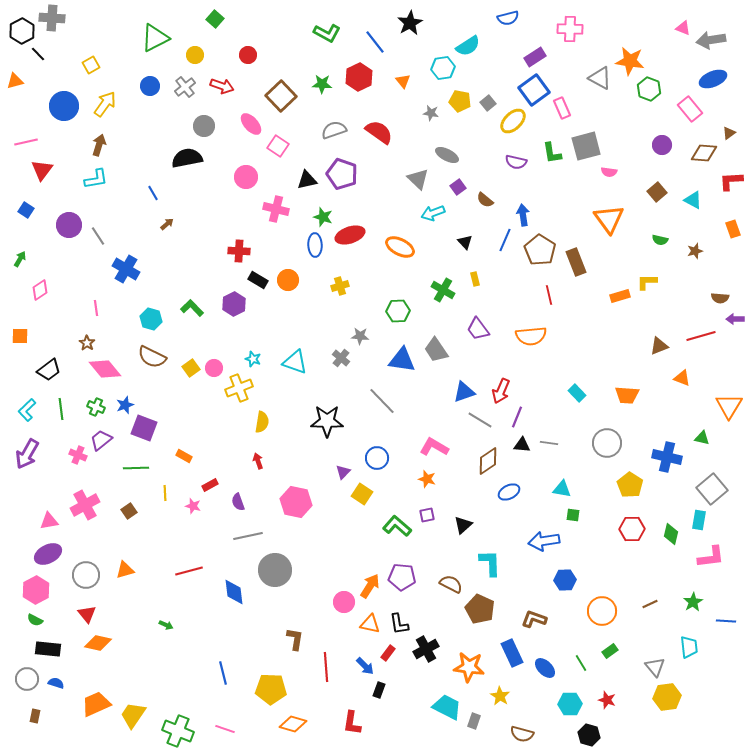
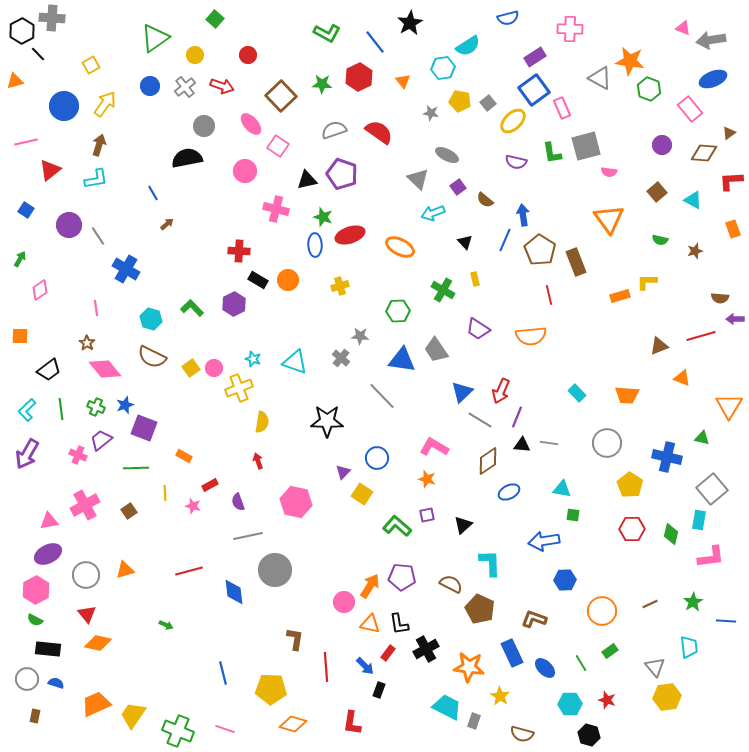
green triangle at (155, 38): rotated 8 degrees counterclockwise
red triangle at (42, 170): moved 8 px right; rotated 15 degrees clockwise
pink circle at (246, 177): moved 1 px left, 6 px up
purple trapezoid at (478, 329): rotated 20 degrees counterclockwise
blue triangle at (464, 392): moved 2 px left; rotated 25 degrees counterclockwise
gray line at (382, 401): moved 5 px up
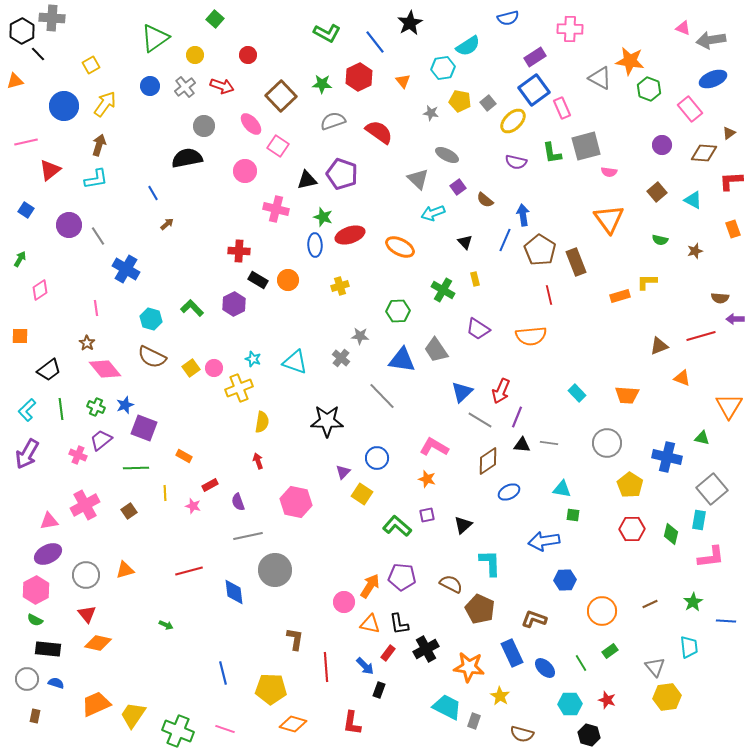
gray semicircle at (334, 130): moved 1 px left, 9 px up
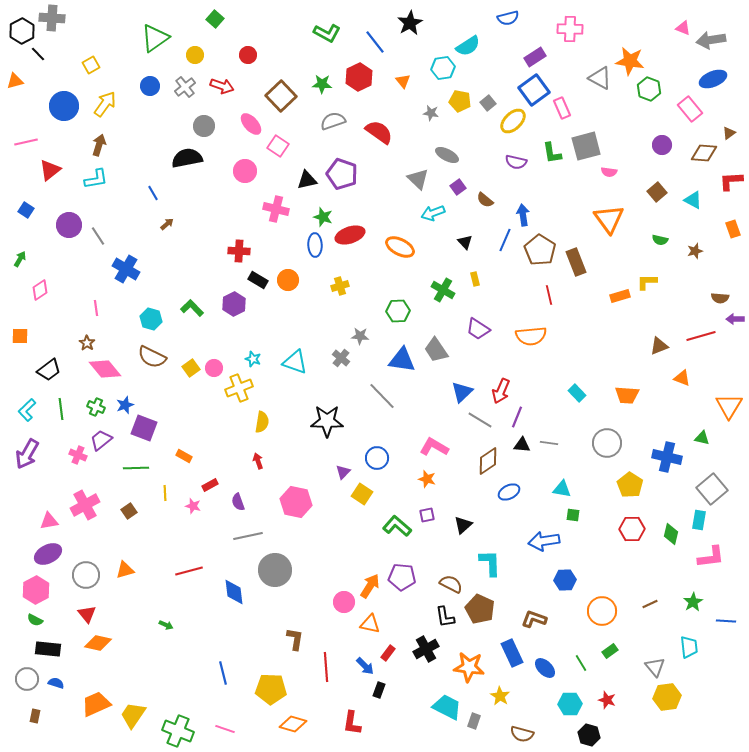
black L-shape at (399, 624): moved 46 px right, 7 px up
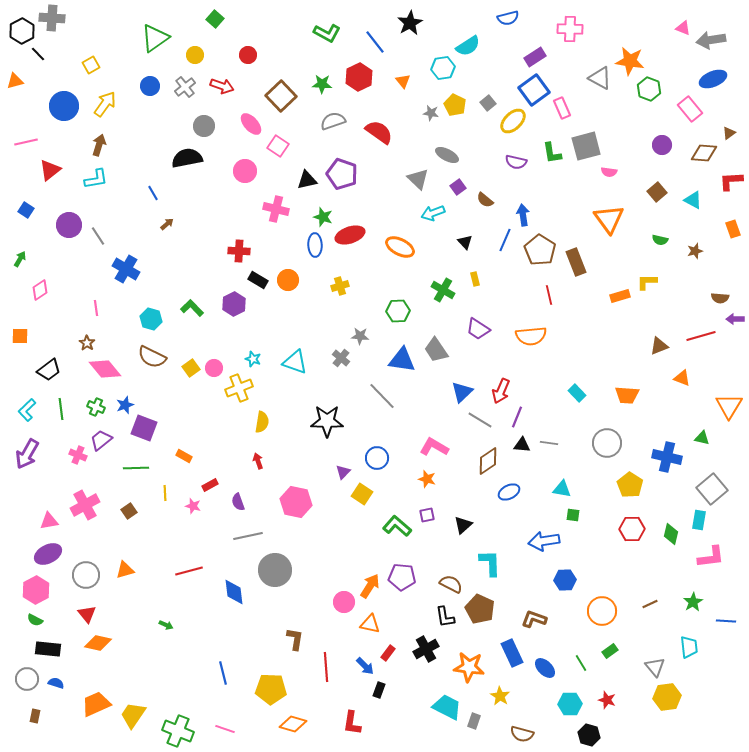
yellow pentagon at (460, 101): moved 5 px left, 4 px down; rotated 15 degrees clockwise
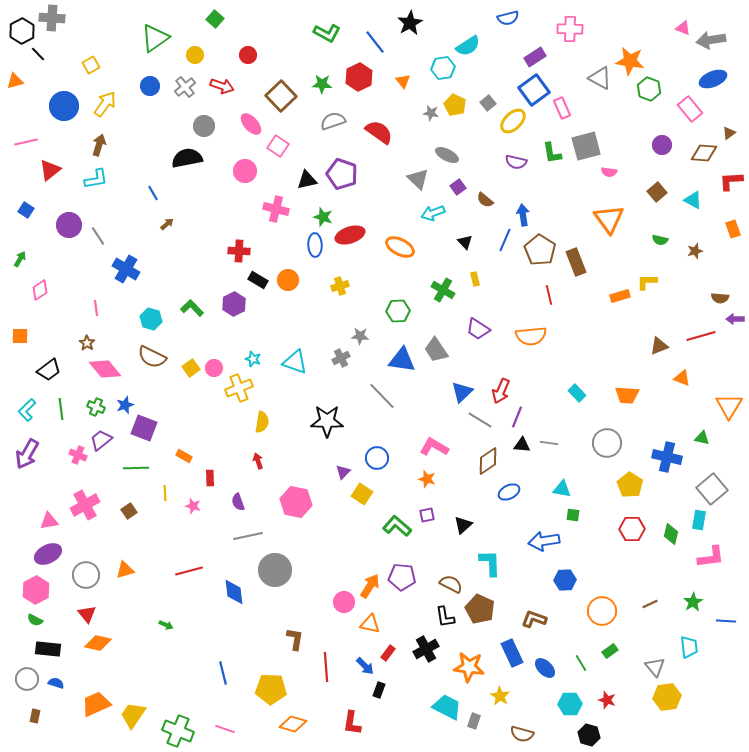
gray cross at (341, 358): rotated 24 degrees clockwise
red rectangle at (210, 485): moved 7 px up; rotated 63 degrees counterclockwise
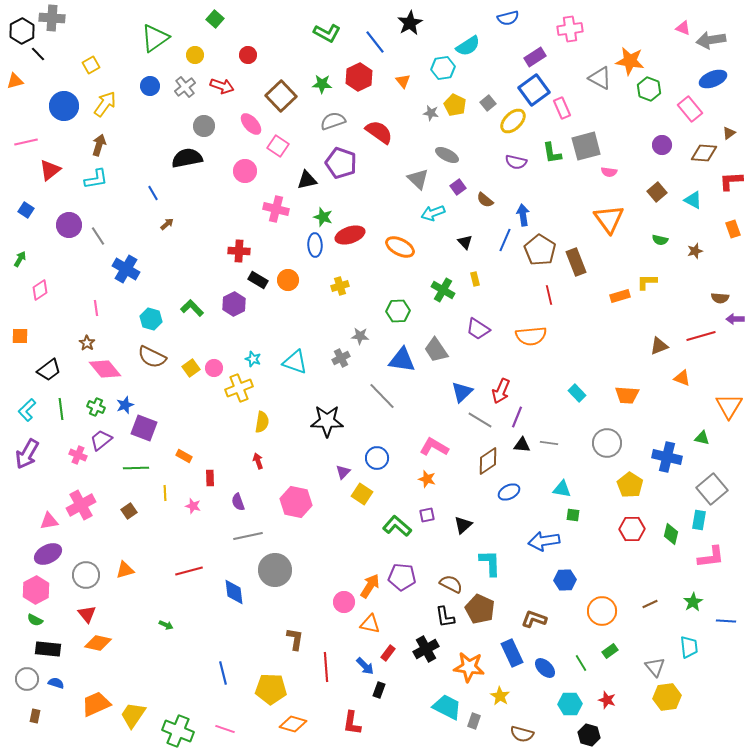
pink cross at (570, 29): rotated 10 degrees counterclockwise
purple pentagon at (342, 174): moved 1 px left, 11 px up
pink cross at (85, 505): moved 4 px left
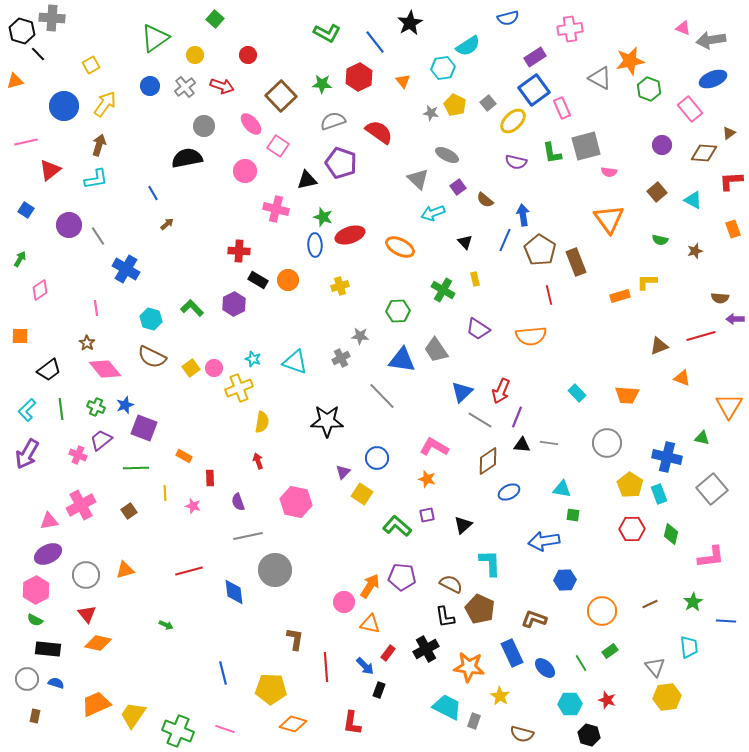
black hexagon at (22, 31): rotated 15 degrees counterclockwise
orange star at (630, 61): rotated 20 degrees counterclockwise
cyan rectangle at (699, 520): moved 40 px left, 26 px up; rotated 30 degrees counterclockwise
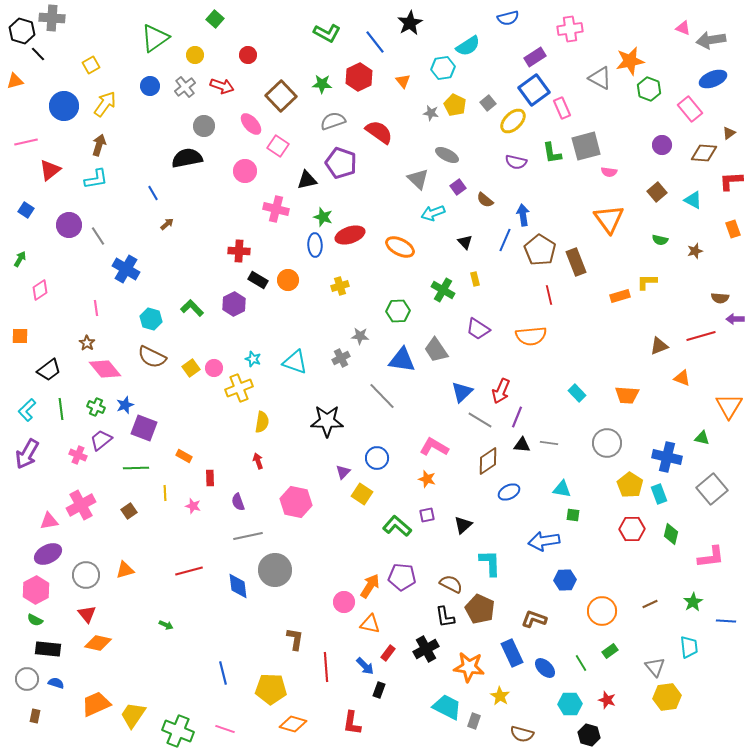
blue diamond at (234, 592): moved 4 px right, 6 px up
